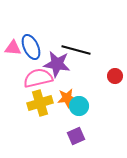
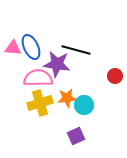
pink semicircle: rotated 12 degrees clockwise
cyan circle: moved 5 px right, 1 px up
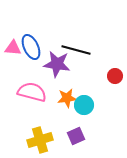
pink semicircle: moved 6 px left, 14 px down; rotated 16 degrees clockwise
yellow cross: moved 37 px down
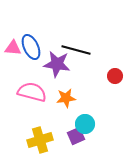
orange star: moved 1 px left
cyan circle: moved 1 px right, 19 px down
